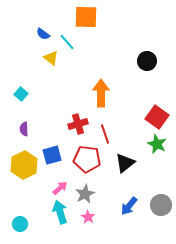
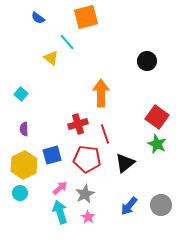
orange square: rotated 15 degrees counterclockwise
blue semicircle: moved 5 px left, 16 px up
cyan circle: moved 31 px up
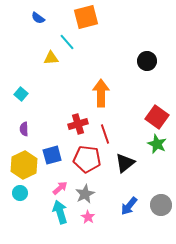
yellow triangle: rotated 42 degrees counterclockwise
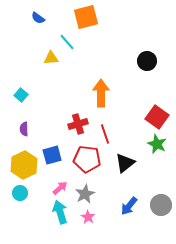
cyan square: moved 1 px down
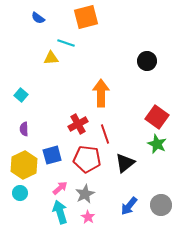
cyan line: moved 1 px left, 1 px down; rotated 30 degrees counterclockwise
red cross: rotated 12 degrees counterclockwise
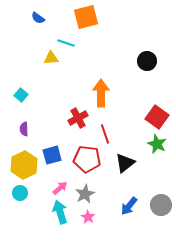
red cross: moved 6 px up
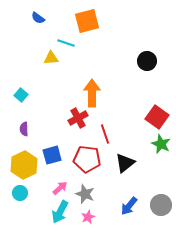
orange square: moved 1 px right, 4 px down
orange arrow: moved 9 px left
green star: moved 4 px right
gray star: rotated 24 degrees counterclockwise
cyan arrow: rotated 135 degrees counterclockwise
pink star: rotated 16 degrees clockwise
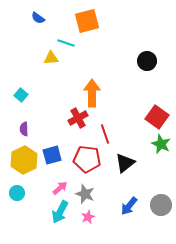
yellow hexagon: moved 5 px up
cyan circle: moved 3 px left
